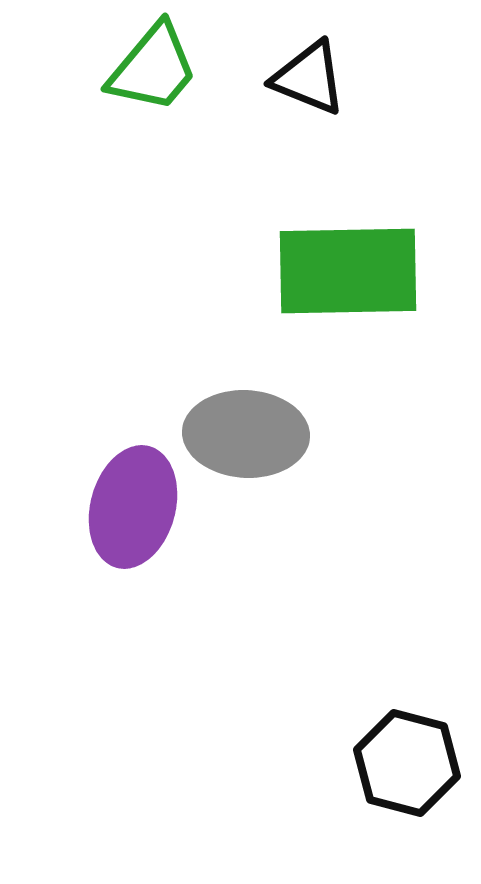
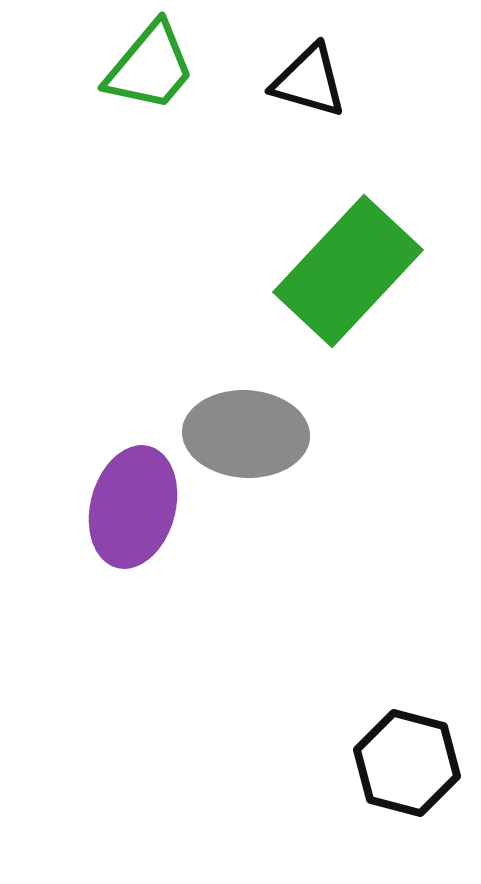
green trapezoid: moved 3 px left, 1 px up
black triangle: moved 3 px down; rotated 6 degrees counterclockwise
green rectangle: rotated 46 degrees counterclockwise
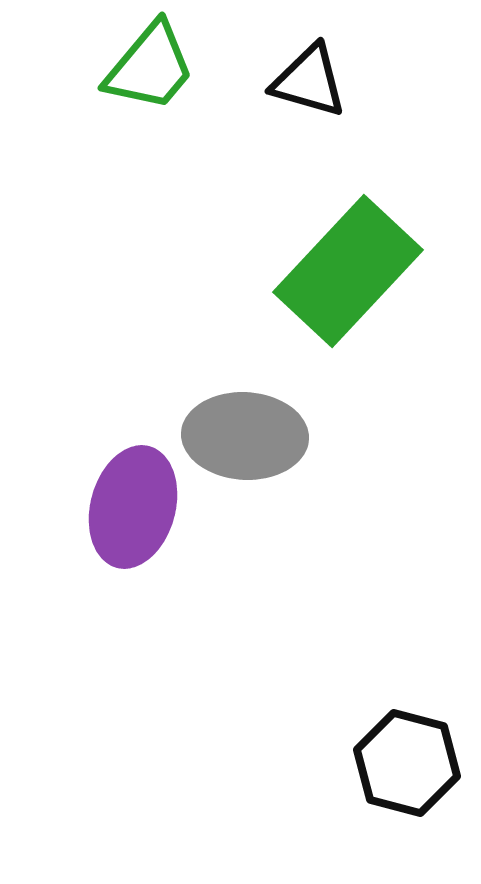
gray ellipse: moved 1 px left, 2 px down
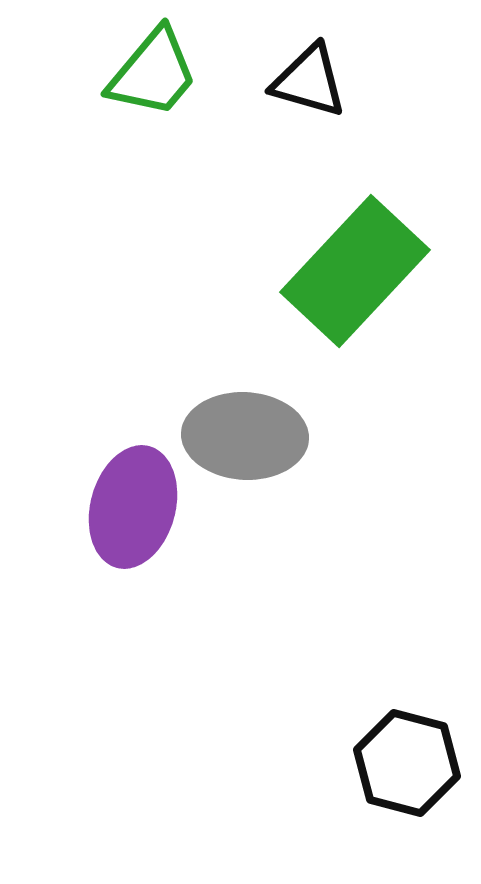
green trapezoid: moved 3 px right, 6 px down
green rectangle: moved 7 px right
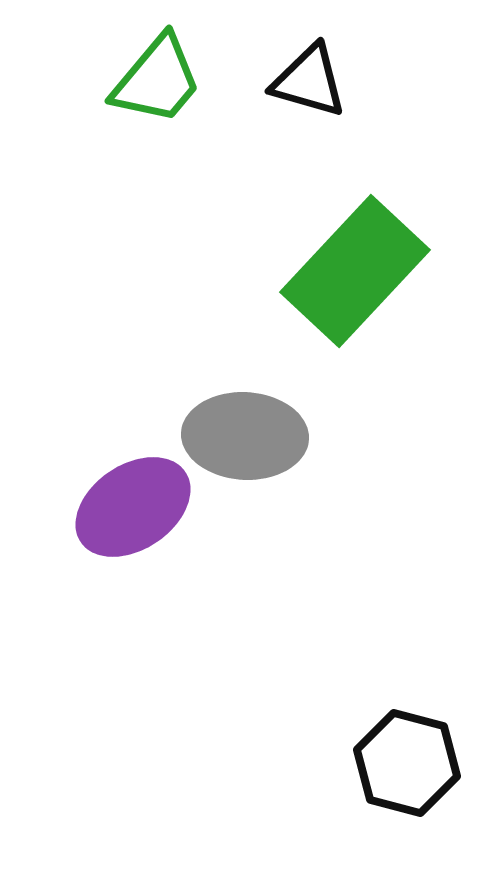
green trapezoid: moved 4 px right, 7 px down
purple ellipse: rotated 41 degrees clockwise
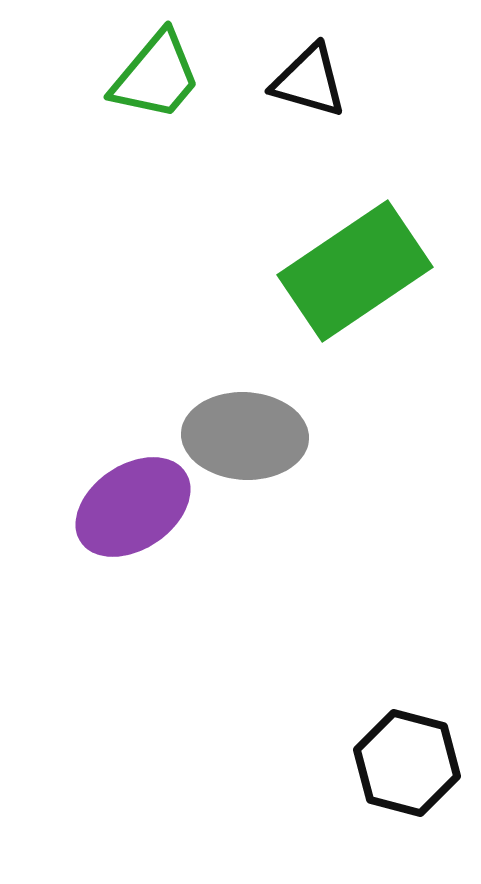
green trapezoid: moved 1 px left, 4 px up
green rectangle: rotated 13 degrees clockwise
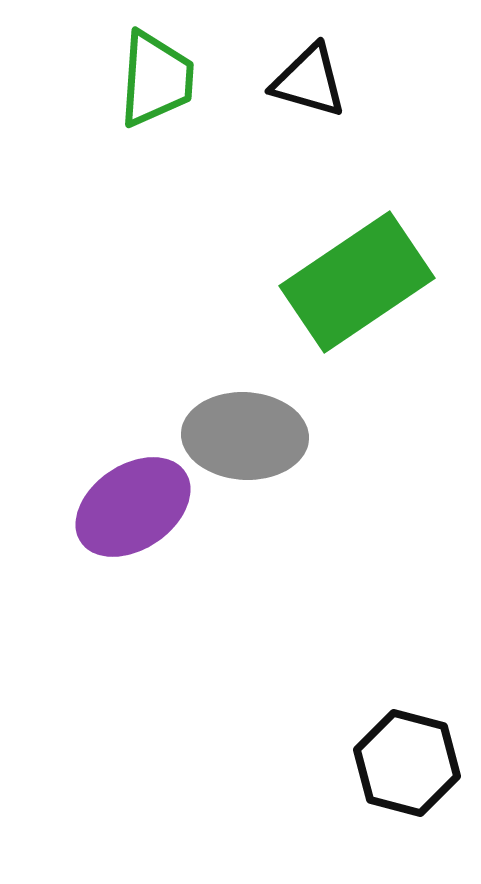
green trapezoid: moved 3 px down; rotated 36 degrees counterclockwise
green rectangle: moved 2 px right, 11 px down
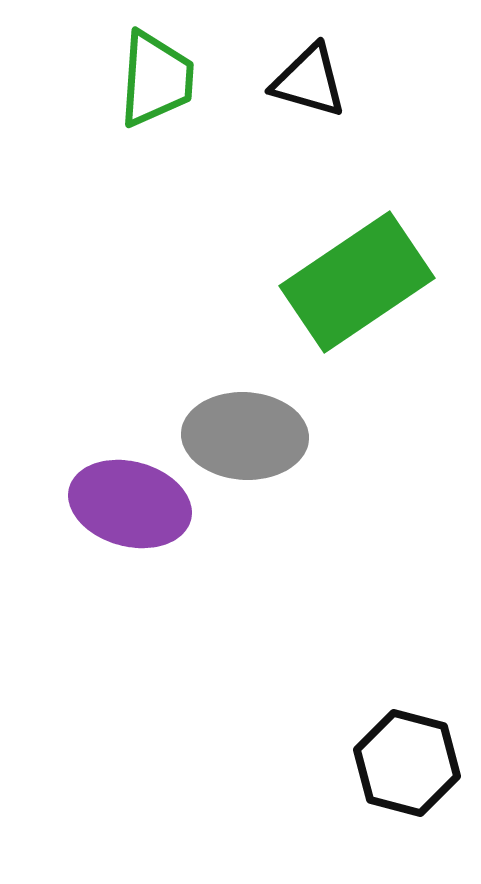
purple ellipse: moved 3 px left, 3 px up; rotated 49 degrees clockwise
